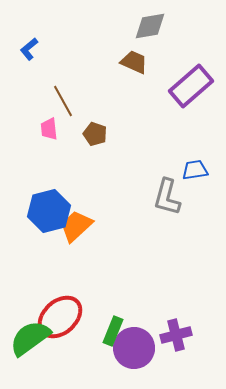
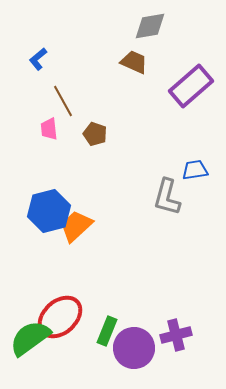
blue L-shape: moved 9 px right, 10 px down
green rectangle: moved 6 px left
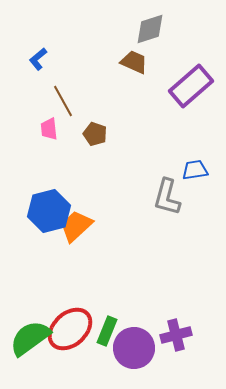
gray diamond: moved 3 px down; rotated 8 degrees counterclockwise
red ellipse: moved 10 px right, 12 px down
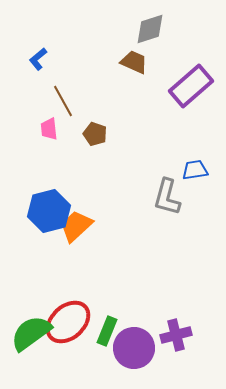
red ellipse: moved 2 px left, 7 px up
green semicircle: moved 1 px right, 5 px up
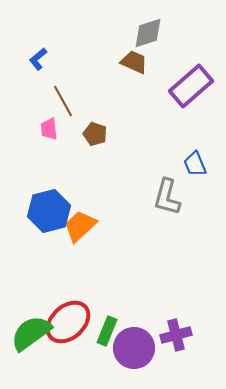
gray diamond: moved 2 px left, 4 px down
blue trapezoid: moved 6 px up; rotated 104 degrees counterclockwise
orange trapezoid: moved 4 px right
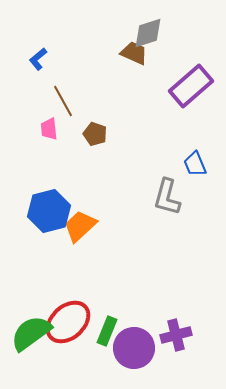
brown trapezoid: moved 9 px up
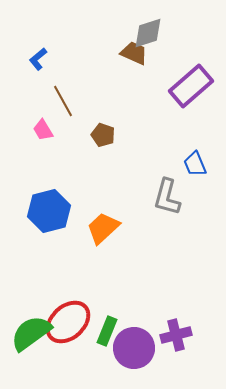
pink trapezoid: moved 6 px left, 1 px down; rotated 25 degrees counterclockwise
brown pentagon: moved 8 px right, 1 px down
orange trapezoid: moved 23 px right, 2 px down
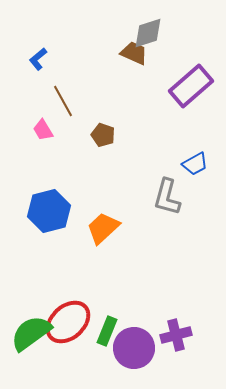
blue trapezoid: rotated 96 degrees counterclockwise
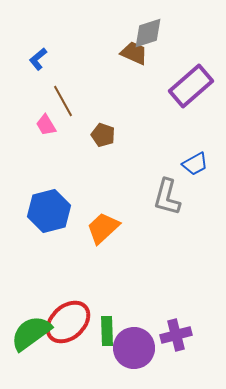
pink trapezoid: moved 3 px right, 5 px up
green rectangle: rotated 24 degrees counterclockwise
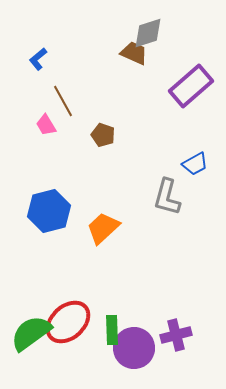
green rectangle: moved 5 px right, 1 px up
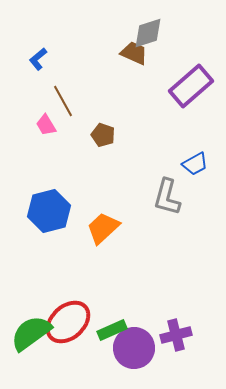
green rectangle: rotated 68 degrees clockwise
